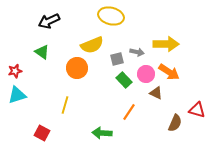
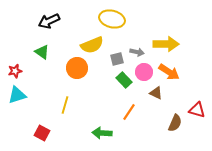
yellow ellipse: moved 1 px right, 3 px down
pink circle: moved 2 px left, 2 px up
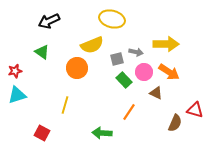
gray arrow: moved 1 px left
red triangle: moved 2 px left
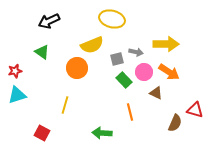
orange line: moved 1 px right; rotated 48 degrees counterclockwise
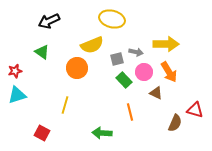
orange arrow: rotated 25 degrees clockwise
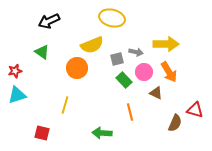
yellow ellipse: moved 1 px up
red square: rotated 14 degrees counterclockwise
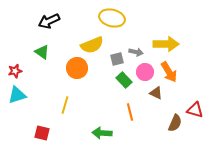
pink circle: moved 1 px right
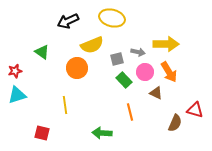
black arrow: moved 19 px right
gray arrow: moved 2 px right
yellow line: rotated 24 degrees counterclockwise
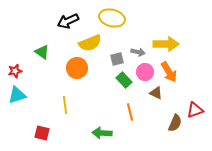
yellow semicircle: moved 2 px left, 2 px up
red triangle: rotated 36 degrees counterclockwise
